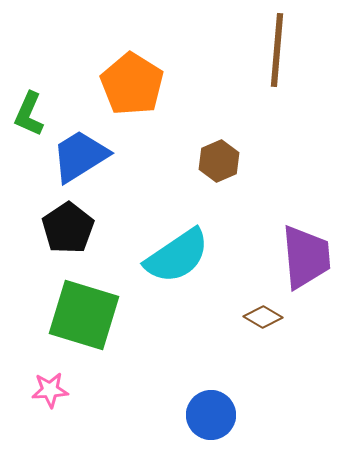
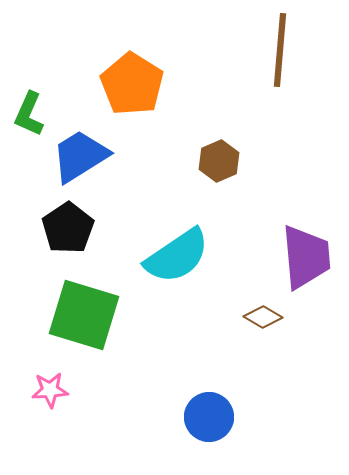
brown line: moved 3 px right
blue circle: moved 2 px left, 2 px down
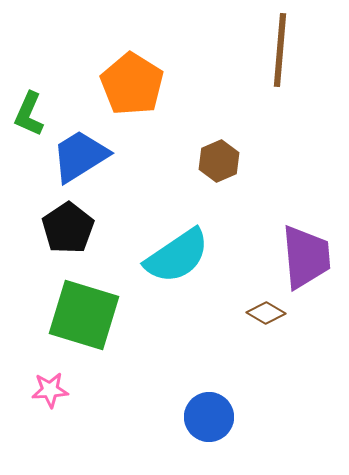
brown diamond: moved 3 px right, 4 px up
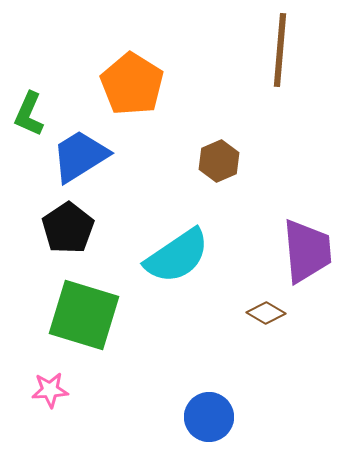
purple trapezoid: moved 1 px right, 6 px up
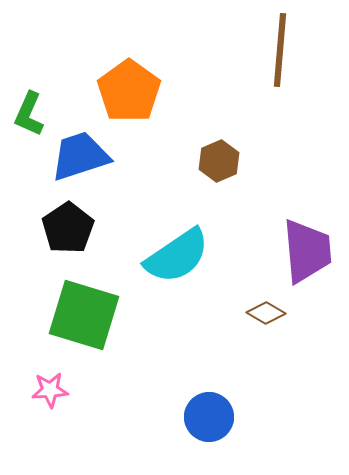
orange pentagon: moved 3 px left, 7 px down; rotated 4 degrees clockwise
blue trapezoid: rotated 14 degrees clockwise
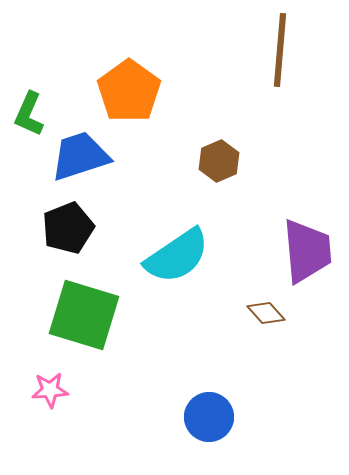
black pentagon: rotated 12 degrees clockwise
brown diamond: rotated 18 degrees clockwise
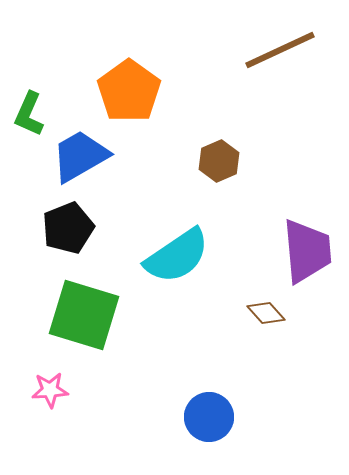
brown line: rotated 60 degrees clockwise
blue trapezoid: rotated 12 degrees counterclockwise
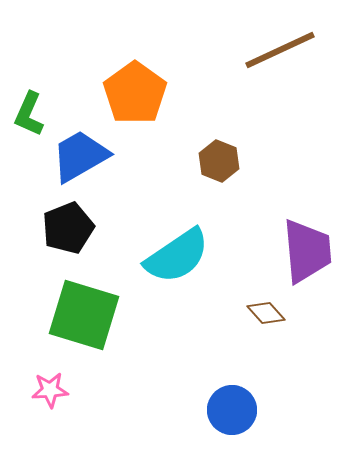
orange pentagon: moved 6 px right, 2 px down
brown hexagon: rotated 15 degrees counterclockwise
blue circle: moved 23 px right, 7 px up
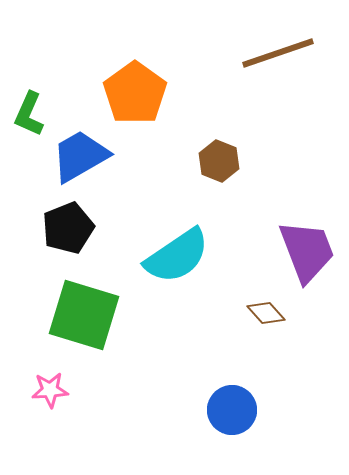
brown line: moved 2 px left, 3 px down; rotated 6 degrees clockwise
purple trapezoid: rotated 16 degrees counterclockwise
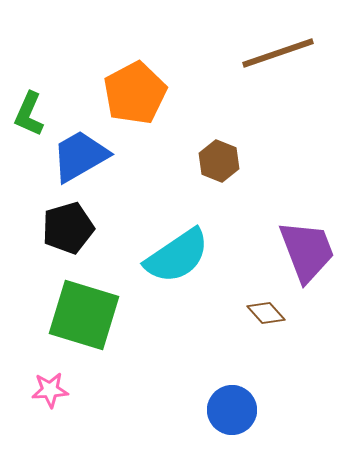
orange pentagon: rotated 8 degrees clockwise
black pentagon: rotated 6 degrees clockwise
